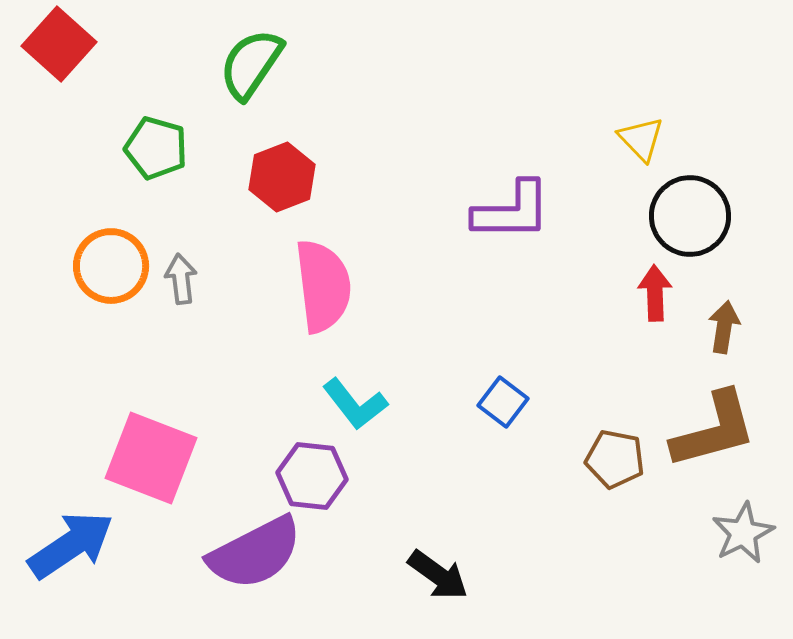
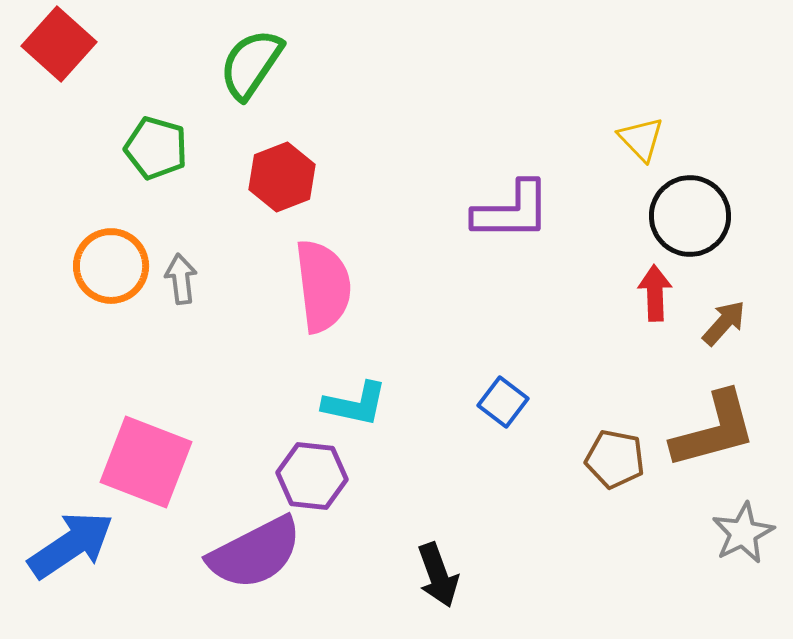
brown arrow: moved 4 px up; rotated 33 degrees clockwise
cyan L-shape: rotated 40 degrees counterclockwise
pink square: moved 5 px left, 4 px down
black arrow: rotated 34 degrees clockwise
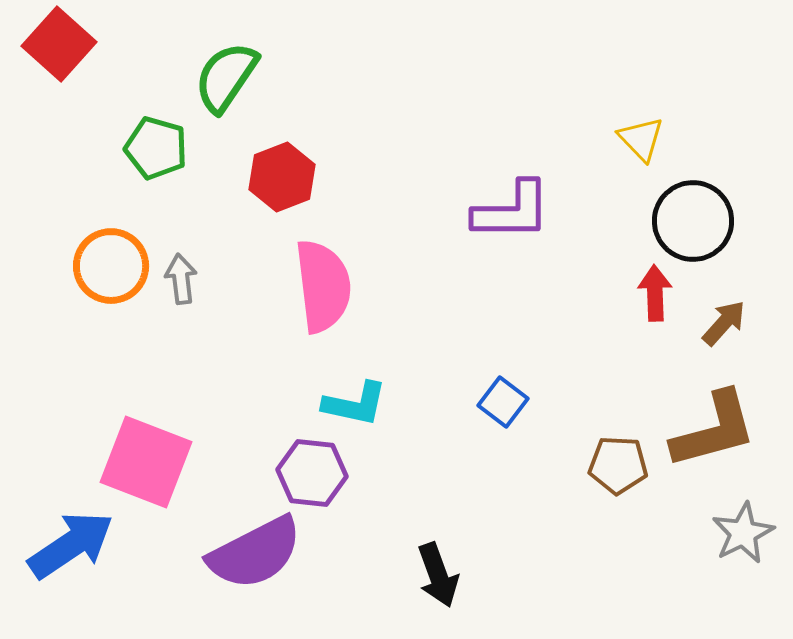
green semicircle: moved 25 px left, 13 px down
black circle: moved 3 px right, 5 px down
brown pentagon: moved 3 px right, 6 px down; rotated 8 degrees counterclockwise
purple hexagon: moved 3 px up
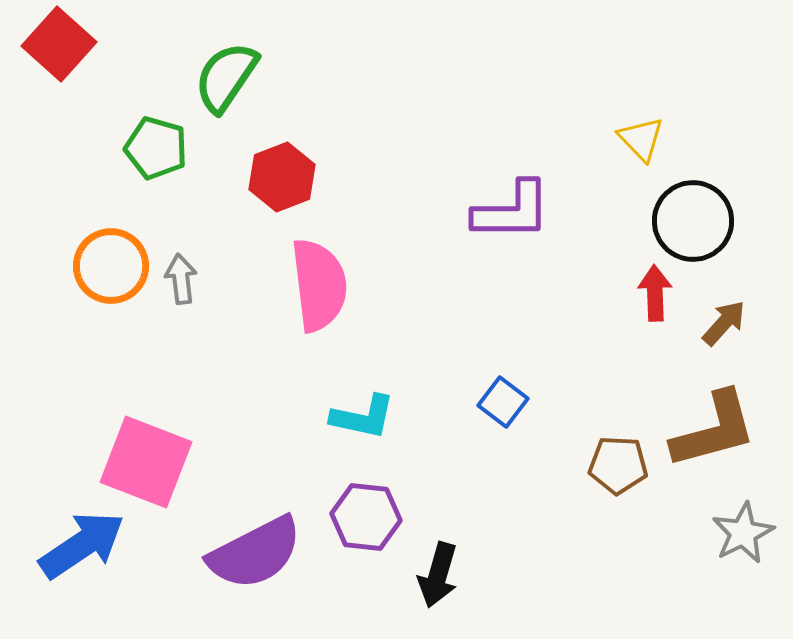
pink semicircle: moved 4 px left, 1 px up
cyan L-shape: moved 8 px right, 13 px down
purple hexagon: moved 54 px right, 44 px down
blue arrow: moved 11 px right
black arrow: rotated 36 degrees clockwise
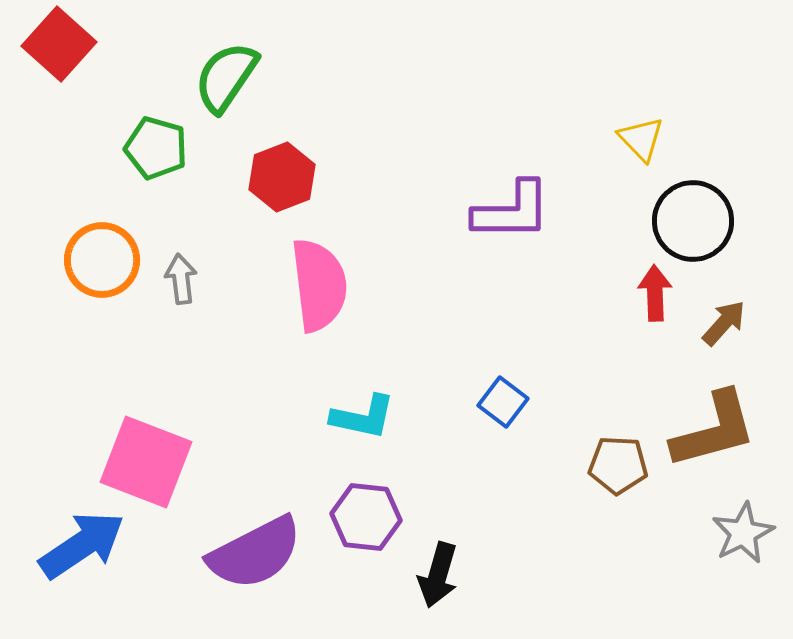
orange circle: moved 9 px left, 6 px up
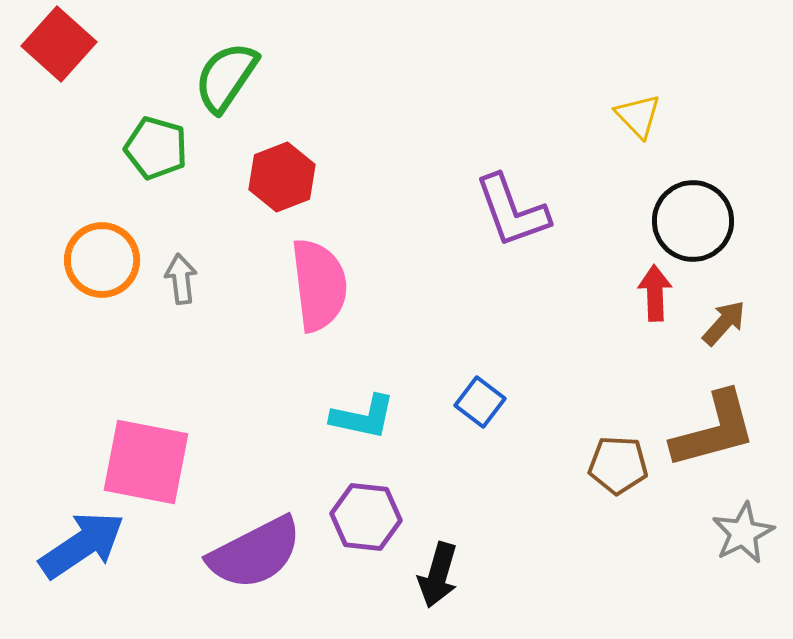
yellow triangle: moved 3 px left, 23 px up
purple L-shape: rotated 70 degrees clockwise
blue square: moved 23 px left
pink square: rotated 10 degrees counterclockwise
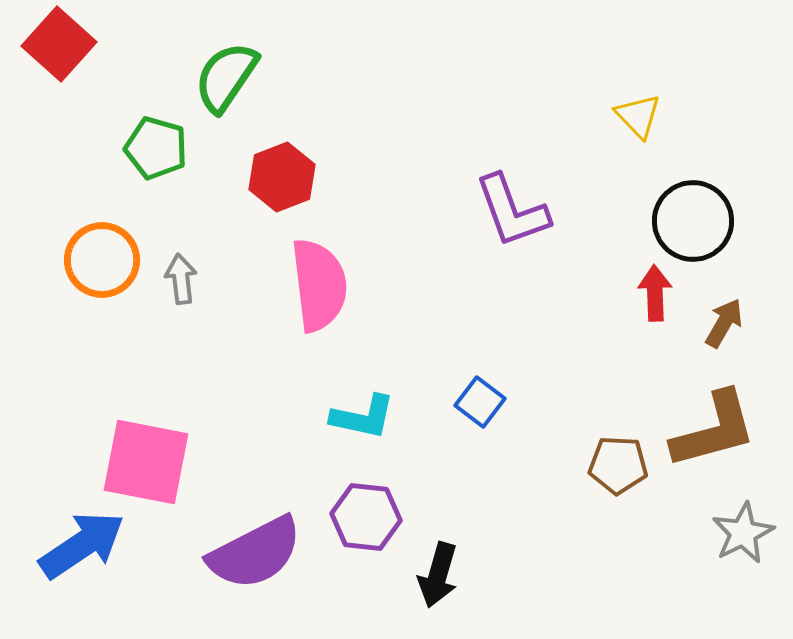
brown arrow: rotated 12 degrees counterclockwise
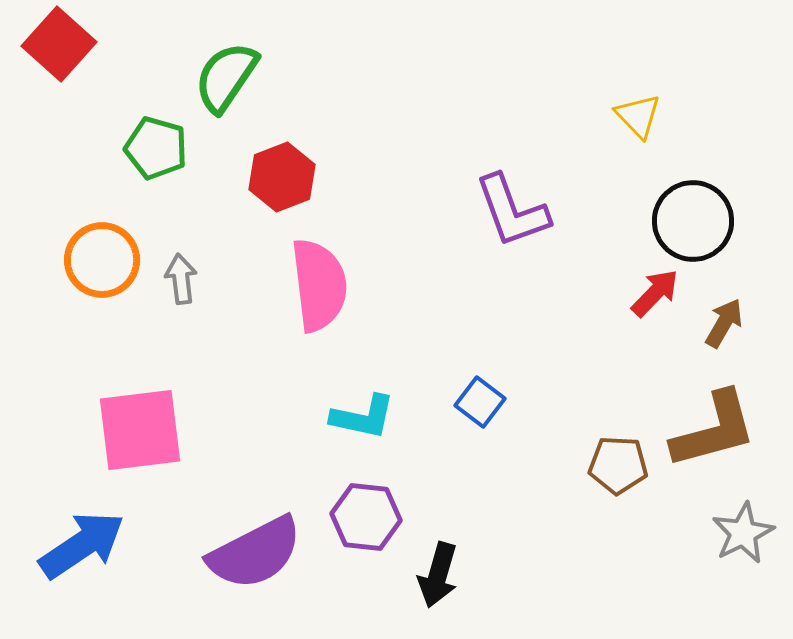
red arrow: rotated 46 degrees clockwise
pink square: moved 6 px left, 32 px up; rotated 18 degrees counterclockwise
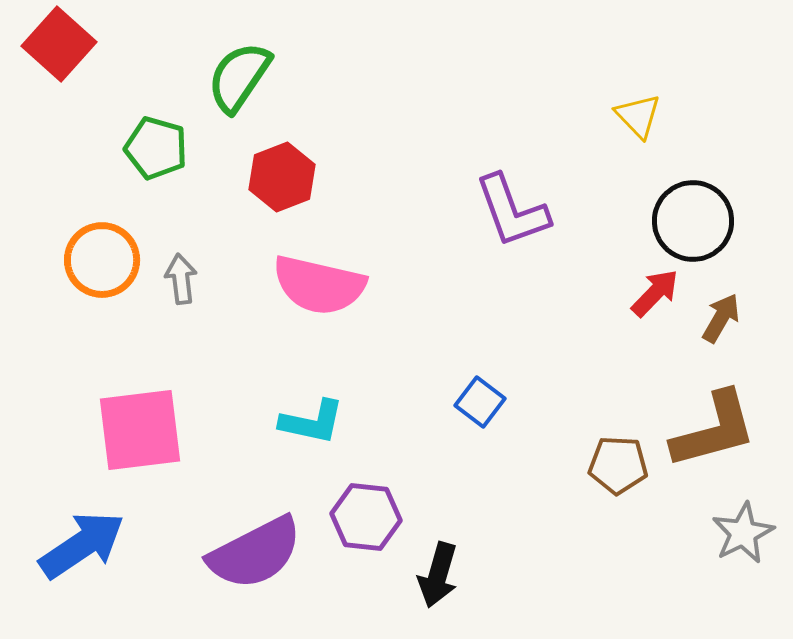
green semicircle: moved 13 px right
pink semicircle: rotated 110 degrees clockwise
brown arrow: moved 3 px left, 5 px up
cyan L-shape: moved 51 px left, 5 px down
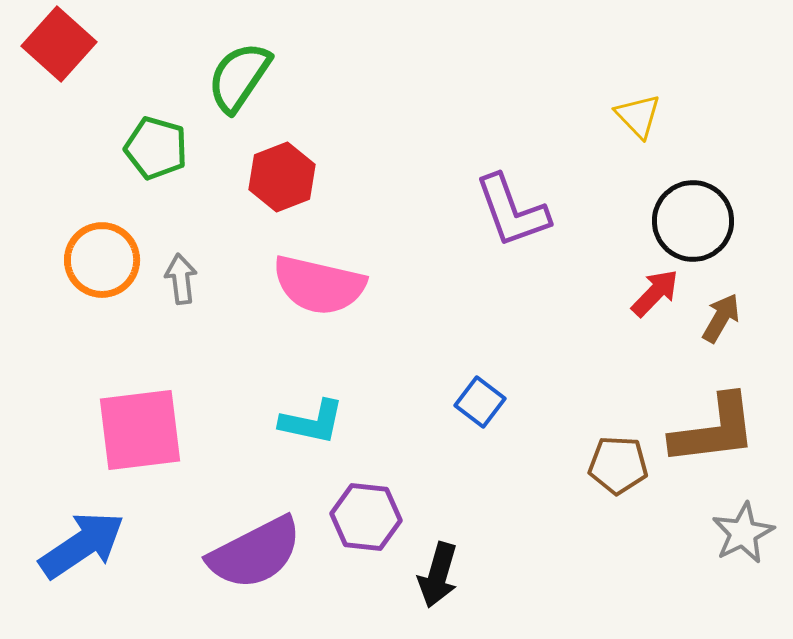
brown L-shape: rotated 8 degrees clockwise
